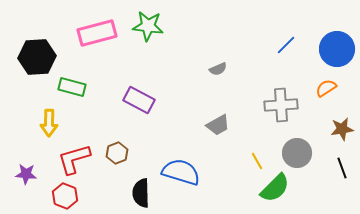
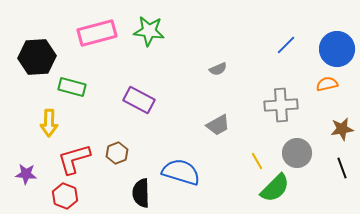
green star: moved 1 px right, 5 px down
orange semicircle: moved 1 px right, 4 px up; rotated 20 degrees clockwise
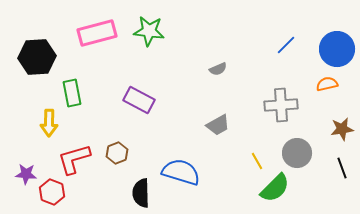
green rectangle: moved 6 px down; rotated 64 degrees clockwise
red hexagon: moved 13 px left, 4 px up
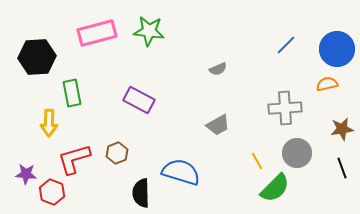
gray cross: moved 4 px right, 3 px down
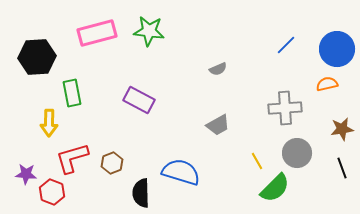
brown hexagon: moved 5 px left, 10 px down
red L-shape: moved 2 px left, 1 px up
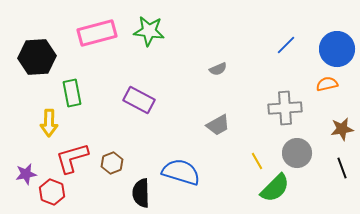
purple star: rotated 15 degrees counterclockwise
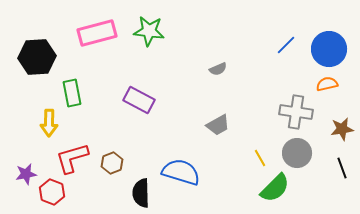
blue circle: moved 8 px left
gray cross: moved 11 px right, 4 px down; rotated 12 degrees clockwise
yellow line: moved 3 px right, 3 px up
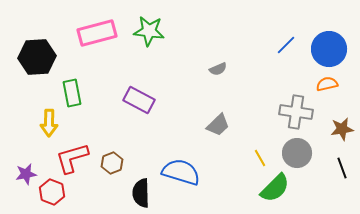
gray trapezoid: rotated 15 degrees counterclockwise
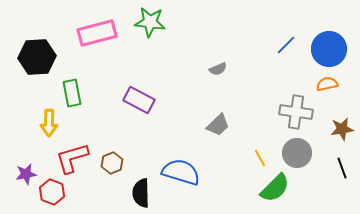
green star: moved 1 px right, 9 px up
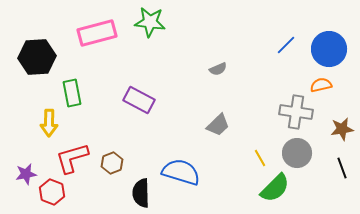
orange semicircle: moved 6 px left, 1 px down
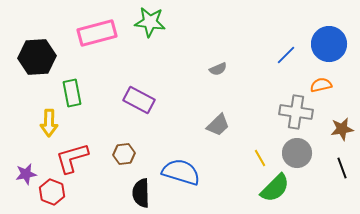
blue line: moved 10 px down
blue circle: moved 5 px up
brown hexagon: moved 12 px right, 9 px up; rotated 15 degrees clockwise
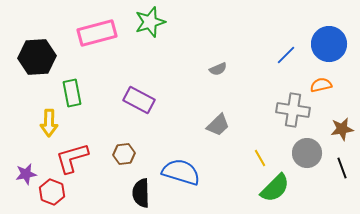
green star: rotated 24 degrees counterclockwise
gray cross: moved 3 px left, 2 px up
gray circle: moved 10 px right
